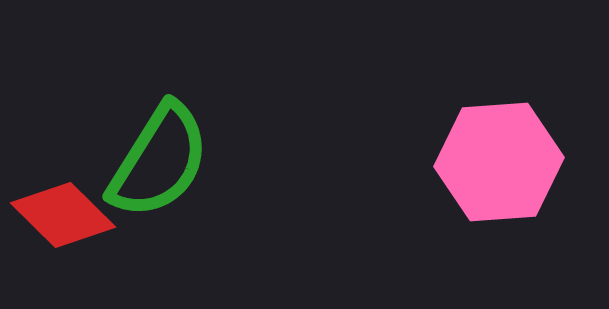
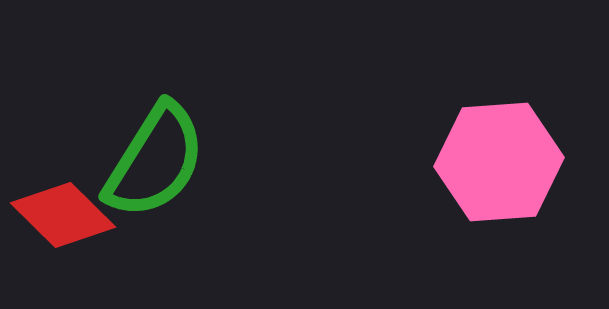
green semicircle: moved 4 px left
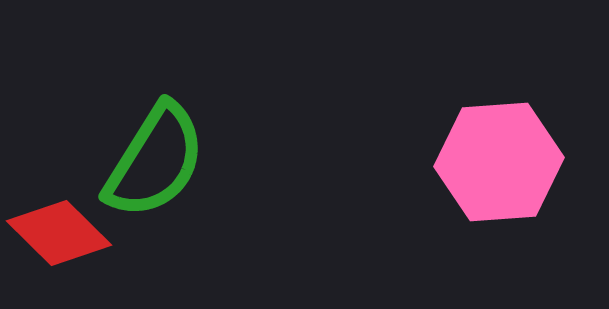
red diamond: moved 4 px left, 18 px down
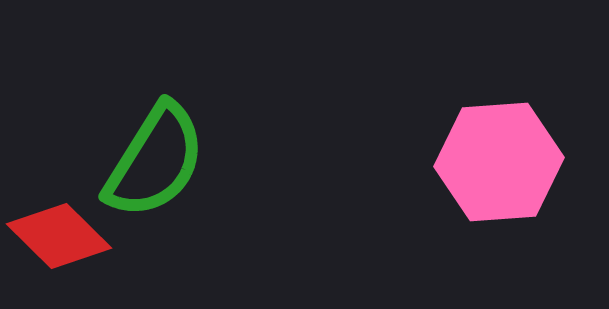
red diamond: moved 3 px down
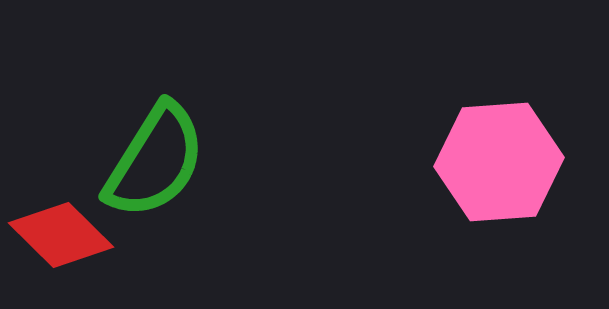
red diamond: moved 2 px right, 1 px up
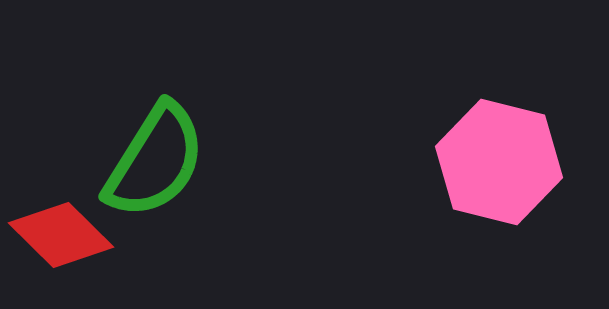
pink hexagon: rotated 18 degrees clockwise
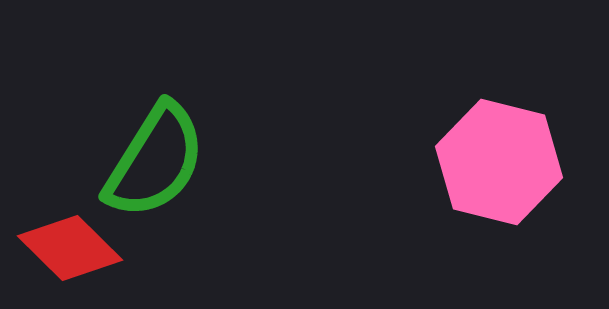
red diamond: moved 9 px right, 13 px down
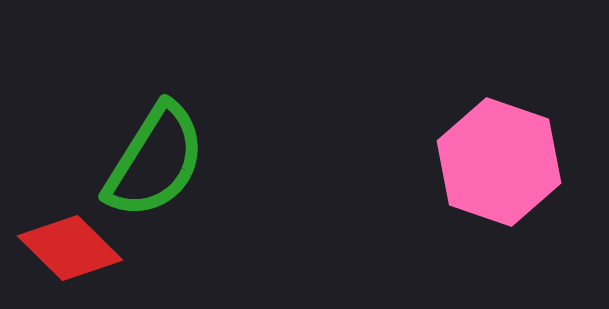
pink hexagon: rotated 5 degrees clockwise
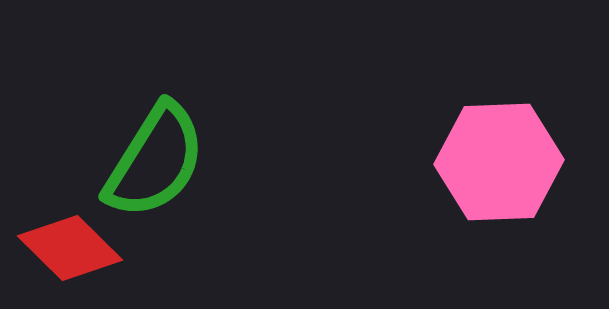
pink hexagon: rotated 21 degrees counterclockwise
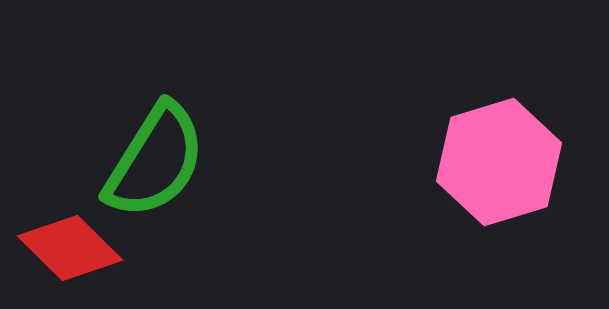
pink hexagon: rotated 15 degrees counterclockwise
